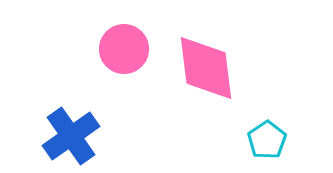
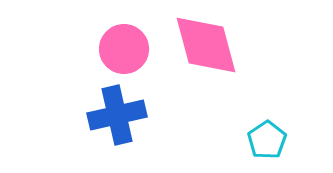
pink diamond: moved 23 px up; rotated 8 degrees counterclockwise
blue cross: moved 46 px right, 21 px up; rotated 22 degrees clockwise
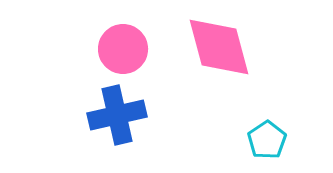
pink diamond: moved 13 px right, 2 px down
pink circle: moved 1 px left
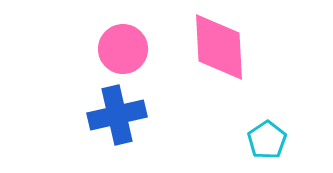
pink diamond: rotated 12 degrees clockwise
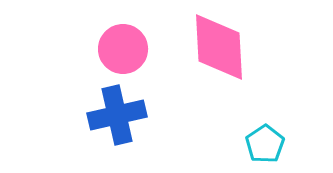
cyan pentagon: moved 2 px left, 4 px down
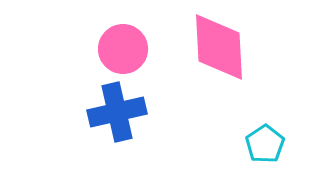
blue cross: moved 3 px up
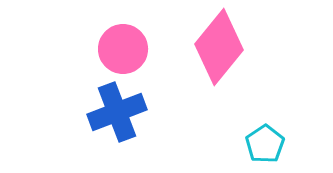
pink diamond: rotated 42 degrees clockwise
blue cross: rotated 8 degrees counterclockwise
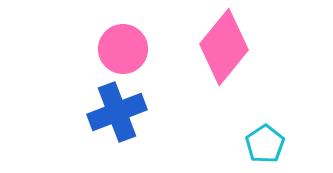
pink diamond: moved 5 px right
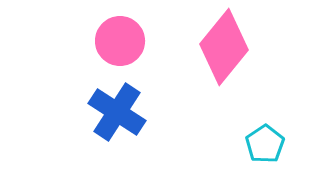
pink circle: moved 3 px left, 8 px up
blue cross: rotated 36 degrees counterclockwise
